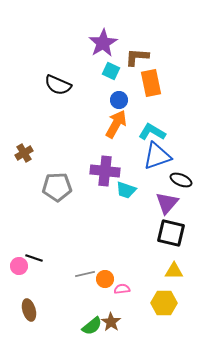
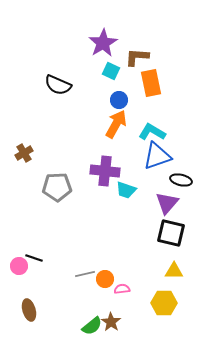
black ellipse: rotated 10 degrees counterclockwise
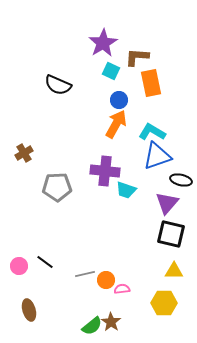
black square: moved 1 px down
black line: moved 11 px right, 4 px down; rotated 18 degrees clockwise
orange circle: moved 1 px right, 1 px down
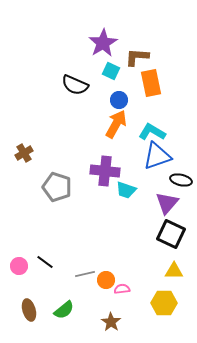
black semicircle: moved 17 px right
gray pentagon: rotated 20 degrees clockwise
black square: rotated 12 degrees clockwise
green semicircle: moved 28 px left, 16 px up
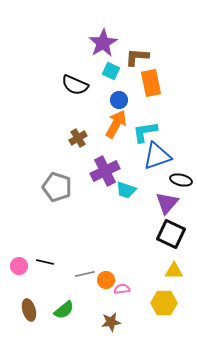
cyan L-shape: moved 7 px left; rotated 40 degrees counterclockwise
brown cross: moved 54 px right, 15 px up
purple cross: rotated 32 degrees counterclockwise
black line: rotated 24 degrees counterclockwise
brown star: rotated 30 degrees clockwise
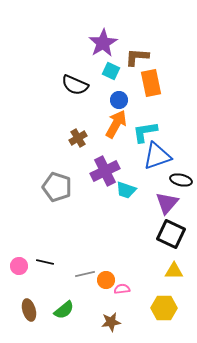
yellow hexagon: moved 5 px down
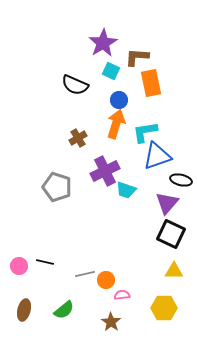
orange arrow: rotated 12 degrees counterclockwise
pink semicircle: moved 6 px down
brown ellipse: moved 5 px left; rotated 30 degrees clockwise
brown star: rotated 30 degrees counterclockwise
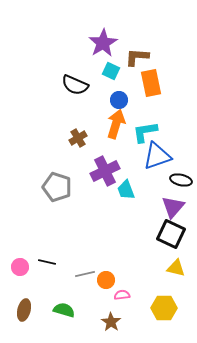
cyan trapezoid: rotated 50 degrees clockwise
purple triangle: moved 6 px right, 4 px down
black line: moved 2 px right
pink circle: moved 1 px right, 1 px down
yellow triangle: moved 2 px right, 3 px up; rotated 12 degrees clockwise
green semicircle: rotated 125 degrees counterclockwise
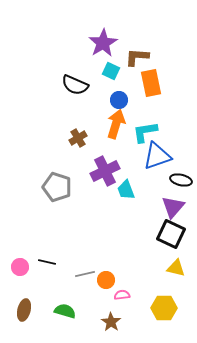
green semicircle: moved 1 px right, 1 px down
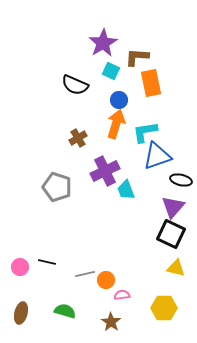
brown ellipse: moved 3 px left, 3 px down
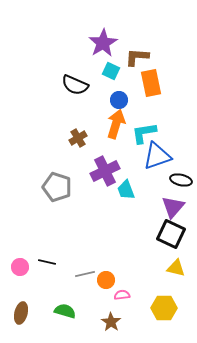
cyan L-shape: moved 1 px left, 1 px down
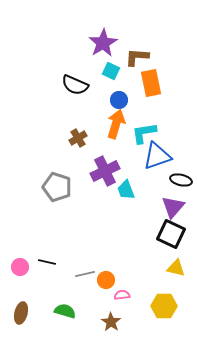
yellow hexagon: moved 2 px up
